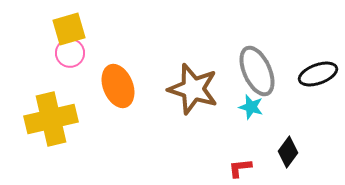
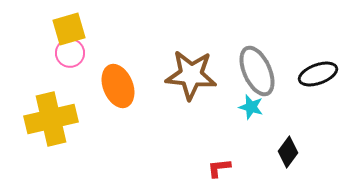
brown star: moved 2 px left, 14 px up; rotated 12 degrees counterclockwise
red L-shape: moved 21 px left
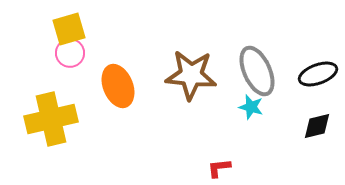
black diamond: moved 29 px right, 26 px up; rotated 40 degrees clockwise
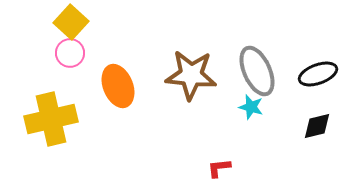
yellow square: moved 2 px right, 7 px up; rotated 32 degrees counterclockwise
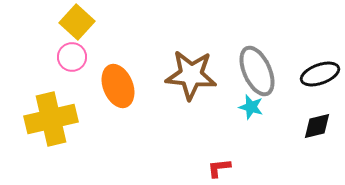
yellow square: moved 6 px right
pink circle: moved 2 px right, 4 px down
black ellipse: moved 2 px right
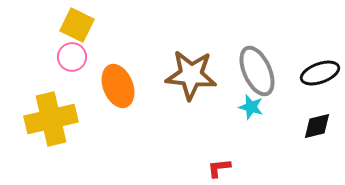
yellow square: moved 3 px down; rotated 16 degrees counterclockwise
black ellipse: moved 1 px up
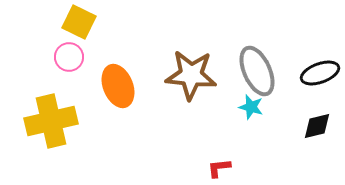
yellow square: moved 2 px right, 3 px up
pink circle: moved 3 px left
yellow cross: moved 2 px down
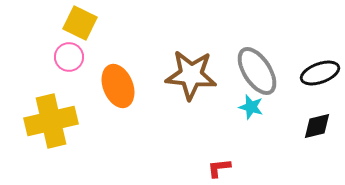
yellow square: moved 1 px right, 1 px down
gray ellipse: rotated 9 degrees counterclockwise
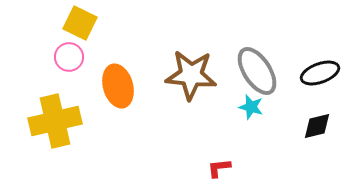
orange ellipse: rotated 6 degrees clockwise
yellow cross: moved 4 px right
